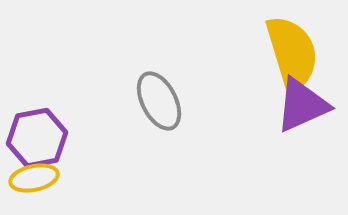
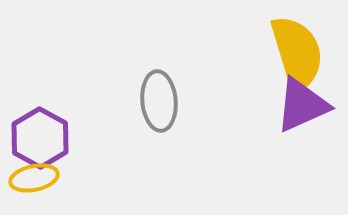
yellow semicircle: moved 5 px right
gray ellipse: rotated 22 degrees clockwise
purple hexagon: moved 3 px right; rotated 20 degrees counterclockwise
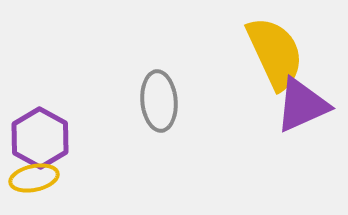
yellow semicircle: moved 22 px left; rotated 8 degrees counterclockwise
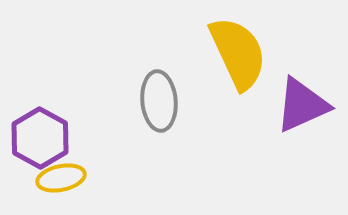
yellow semicircle: moved 37 px left
yellow ellipse: moved 27 px right
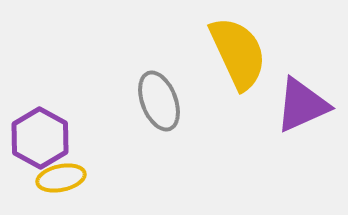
gray ellipse: rotated 16 degrees counterclockwise
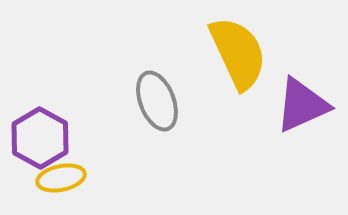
gray ellipse: moved 2 px left
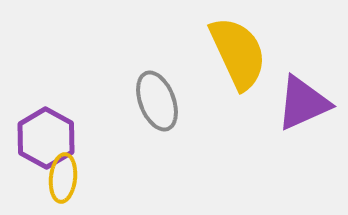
purple triangle: moved 1 px right, 2 px up
purple hexagon: moved 6 px right
yellow ellipse: moved 2 px right; rotated 72 degrees counterclockwise
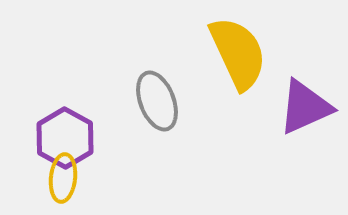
purple triangle: moved 2 px right, 4 px down
purple hexagon: moved 19 px right
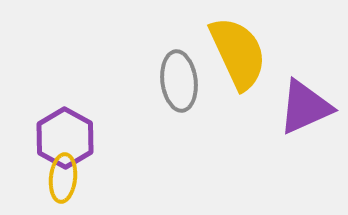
gray ellipse: moved 22 px right, 20 px up; rotated 14 degrees clockwise
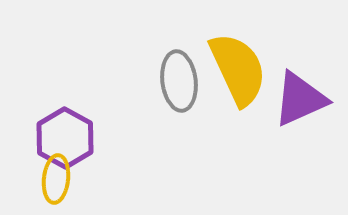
yellow semicircle: moved 16 px down
purple triangle: moved 5 px left, 8 px up
yellow ellipse: moved 7 px left, 1 px down
